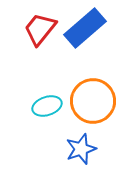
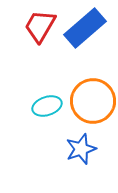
red trapezoid: moved 3 px up; rotated 9 degrees counterclockwise
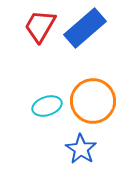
blue star: rotated 20 degrees counterclockwise
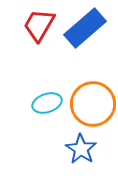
red trapezoid: moved 1 px left, 1 px up
orange circle: moved 3 px down
cyan ellipse: moved 3 px up
